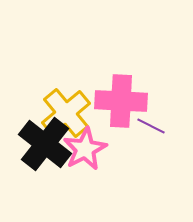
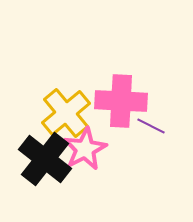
black cross: moved 15 px down
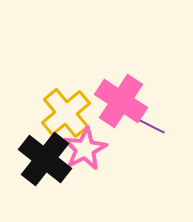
pink cross: rotated 30 degrees clockwise
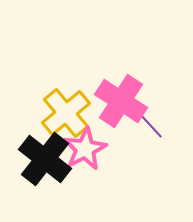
purple line: rotated 20 degrees clockwise
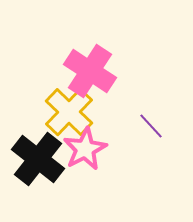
pink cross: moved 31 px left, 30 px up
yellow cross: moved 3 px right, 1 px up; rotated 6 degrees counterclockwise
black cross: moved 7 px left
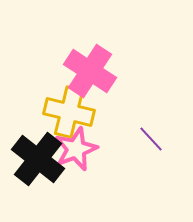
yellow cross: rotated 30 degrees counterclockwise
purple line: moved 13 px down
pink star: moved 9 px left; rotated 6 degrees clockwise
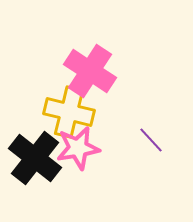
purple line: moved 1 px down
pink star: moved 2 px right, 1 px up; rotated 12 degrees clockwise
black cross: moved 3 px left, 1 px up
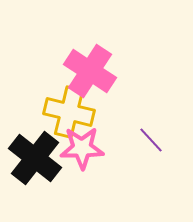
pink star: moved 4 px right; rotated 9 degrees clockwise
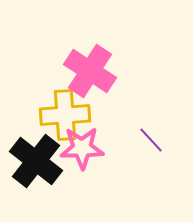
yellow cross: moved 4 px left, 3 px down; rotated 18 degrees counterclockwise
black cross: moved 1 px right, 3 px down
